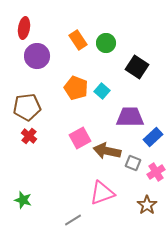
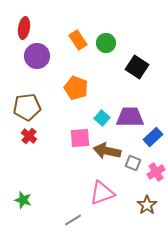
cyan square: moved 27 px down
pink square: rotated 25 degrees clockwise
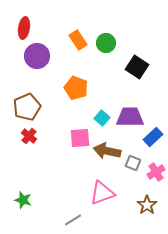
brown pentagon: rotated 16 degrees counterclockwise
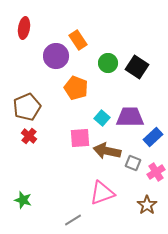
green circle: moved 2 px right, 20 px down
purple circle: moved 19 px right
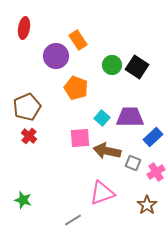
green circle: moved 4 px right, 2 px down
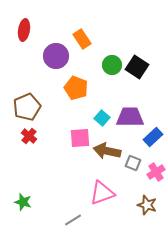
red ellipse: moved 2 px down
orange rectangle: moved 4 px right, 1 px up
green star: moved 2 px down
brown star: rotated 18 degrees counterclockwise
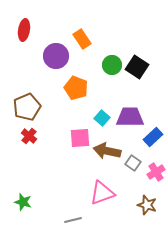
gray square: rotated 14 degrees clockwise
gray line: rotated 18 degrees clockwise
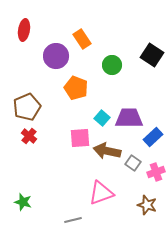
black square: moved 15 px right, 12 px up
purple trapezoid: moved 1 px left, 1 px down
pink cross: rotated 12 degrees clockwise
pink triangle: moved 1 px left
